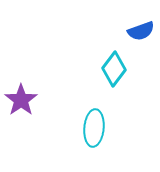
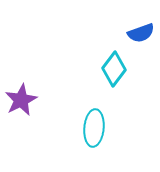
blue semicircle: moved 2 px down
purple star: rotated 8 degrees clockwise
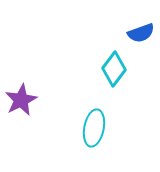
cyan ellipse: rotated 6 degrees clockwise
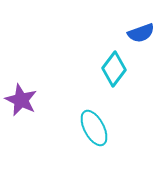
purple star: rotated 20 degrees counterclockwise
cyan ellipse: rotated 39 degrees counterclockwise
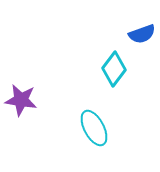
blue semicircle: moved 1 px right, 1 px down
purple star: rotated 16 degrees counterclockwise
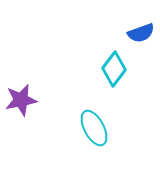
blue semicircle: moved 1 px left, 1 px up
purple star: rotated 20 degrees counterclockwise
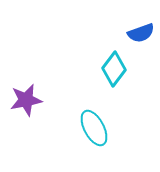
purple star: moved 5 px right
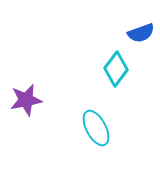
cyan diamond: moved 2 px right
cyan ellipse: moved 2 px right
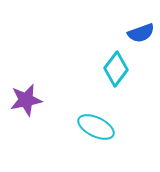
cyan ellipse: moved 1 px up; rotated 36 degrees counterclockwise
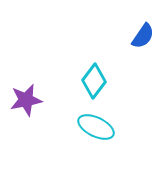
blue semicircle: moved 2 px right, 3 px down; rotated 36 degrees counterclockwise
cyan diamond: moved 22 px left, 12 px down
